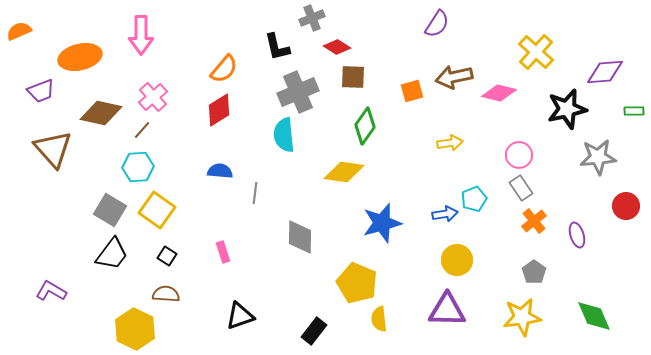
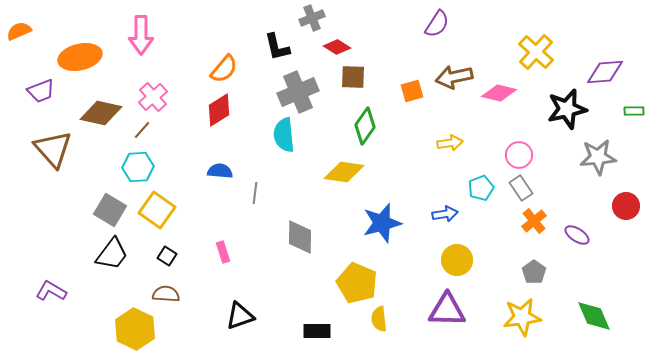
cyan pentagon at (474, 199): moved 7 px right, 11 px up
purple ellipse at (577, 235): rotated 40 degrees counterclockwise
black rectangle at (314, 331): moved 3 px right; rotated 52 degrees clockwise
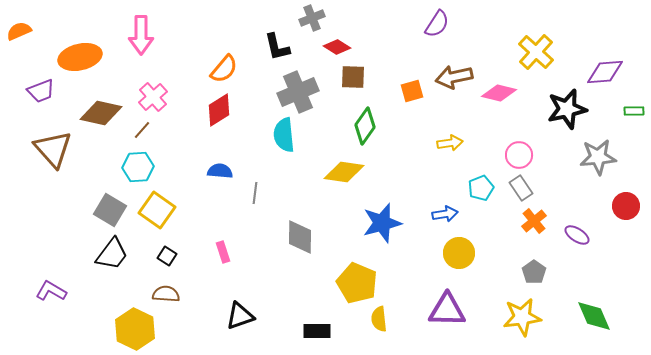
yellow circle at (457, 260): moved 2 px right, 7 px up
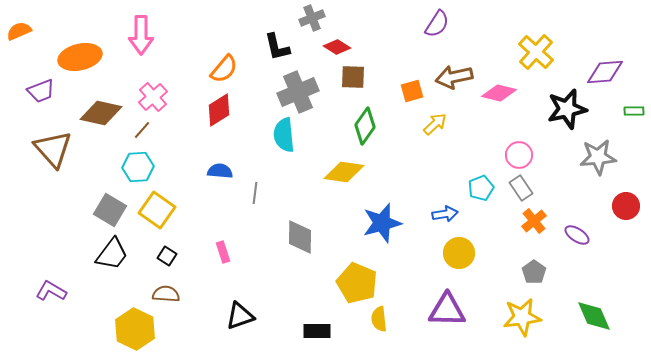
yellow arrow at (450, 143): moved 15 px left, 19 px up; rotated 35 degrees counterclockwise
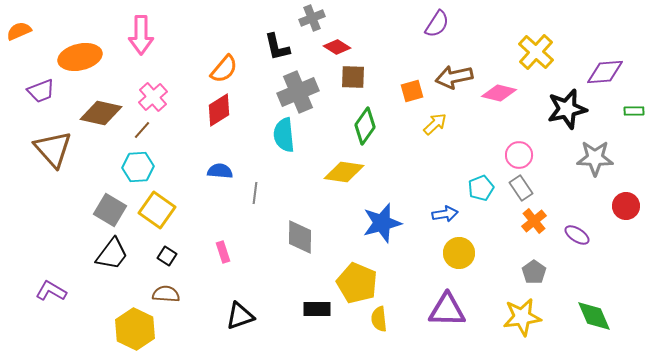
gray star at (598, 157): moved 3 px left, 1 px down; rotated 6 degrees clockwise
black rectangle at (317, 331): moved 22 px up
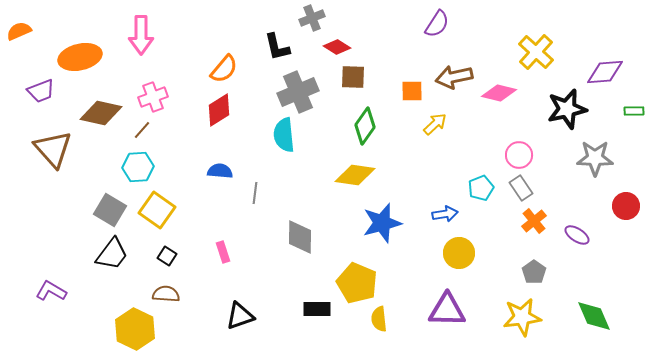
orange square at (412, 91): rotated 15 degrees clockwise
pink cross at (153, 97): rotated 20 degrees clockwise
yellow diamond at (344, 172): moved 11 px right, 3 px down
